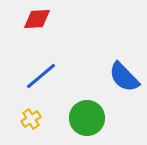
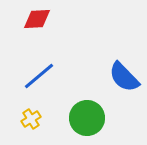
blue line: moved 2 px left
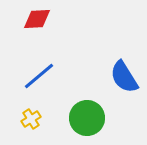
blue semicircle: rotated 12 degrees clockwise
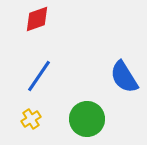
red diamond: rotated 16 degrees counterclockwise
blue line: rotated 16 degrees counterclockwise
green circle: moved 1 px down
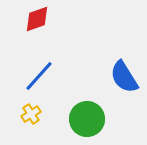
blue line: rotated 8 degrees clockwise
yellow cross: moved 5 px up
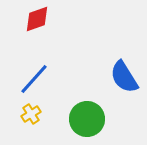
blue line: moved 5 px left, 3 px down
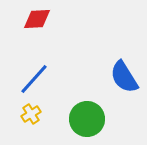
red diamond: rotated 16 degrees clockwise
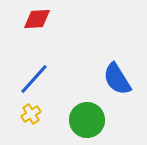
blue semicircle: moved 7 px left, 2 px down
green circle: moved 1 px down
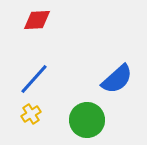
red diamond: moved 1 px down
blue semicircle: rotated 100 degrees counterclockwise
